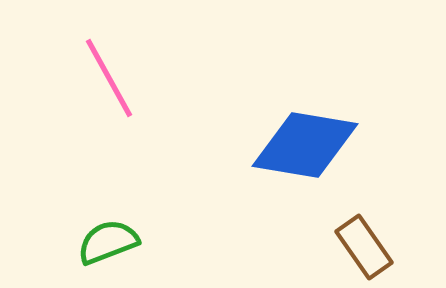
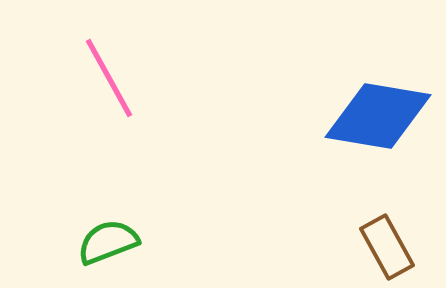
blue diamond: moved 73 px right, 29 px up
brown rectangle: moved 23 px right; rotated 6 degrees clockwise
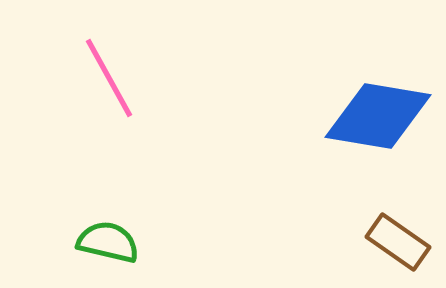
green semicircle: rotated 34 degrees clockwise
brown rectangle: moved 11 px right, 5 px up; rotated 26 degrees counterclockwise
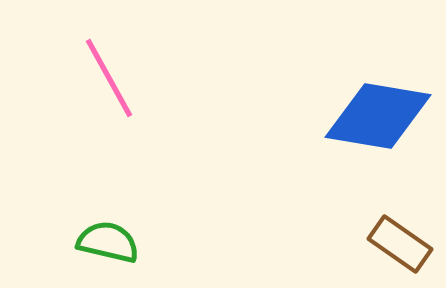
brown rectangle: moved 2 px right, 2 px down
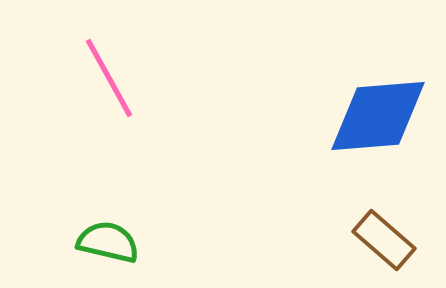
blue diamond: rotated 14 degrees counterclockwise
brown rectangle: moved 16 px left, 4 px up; rotated 6 degrees clockwise
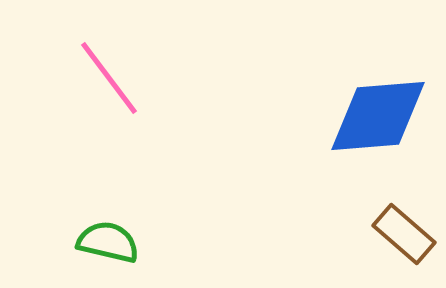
pink line: rotated 8 degrees counterclockwise
brown rectangle: moved 20 px right, 6 px up
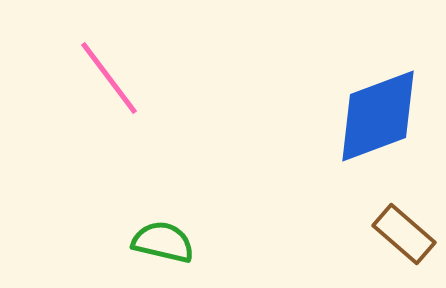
blue diamond: rotated 16 degrees counterclockwise
green semicircle: moved 55 px right
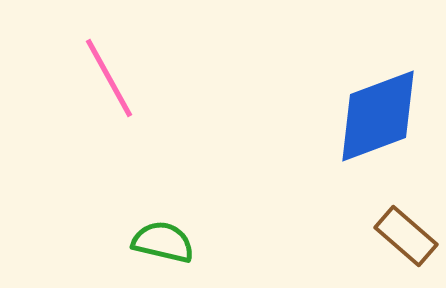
pink line: rotated 8 degrees clockwise
brown rectangle: moved 2 px right, 2 px down
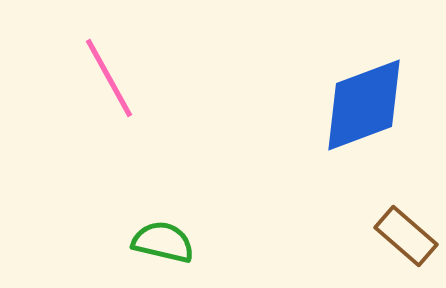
blue diamond: moved 14 px left, 11 px up
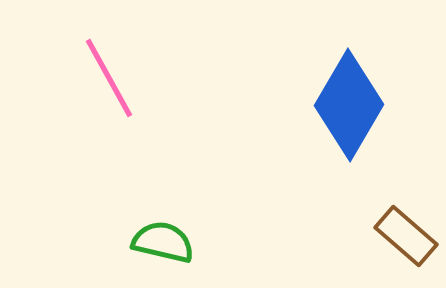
blue diamond: moved 15 px left; rotated 39 degrees counterclockwise
